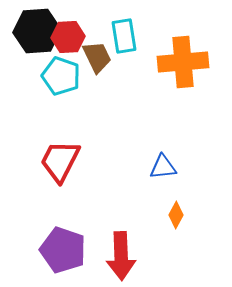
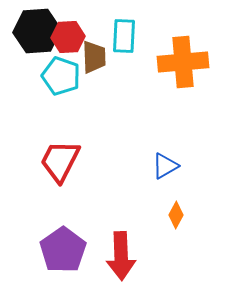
cyan rectangle: rotated 12 degrees clockwise
brown trapezoid: moved 3 px left; rotated 24 degrees clockwise
blue triangle: moved 2 px right, 1 px up; rotated 24 degrees counterclockwise
purple pentagon: rotated 18 degrees clockwise
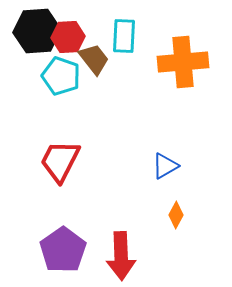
brown trapezoid: moved 2 px down; rotated 36 degrees counterclockwise
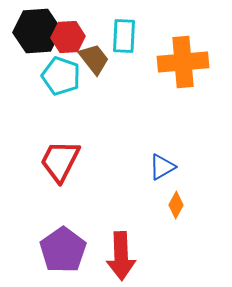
blue triangle: moved 3 px left, 1 px down
orange diamond: moved 10 px up
